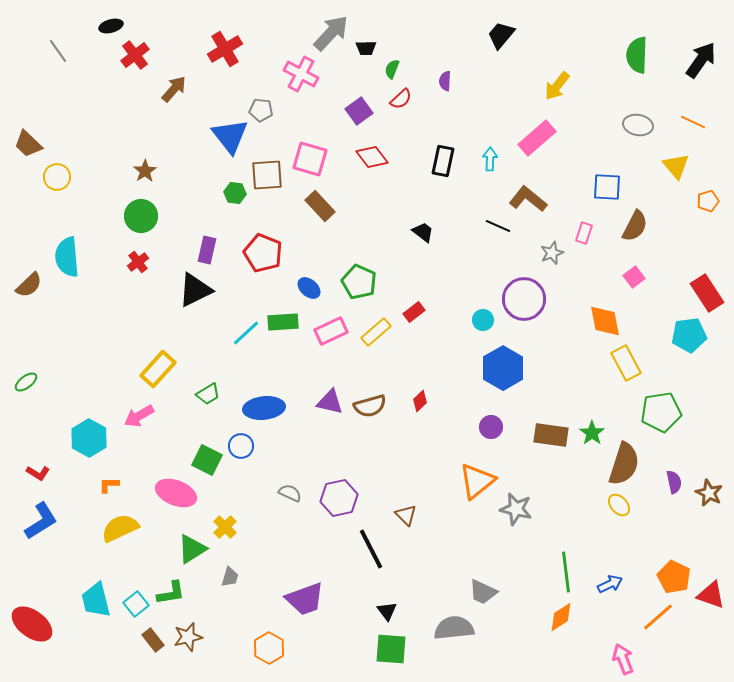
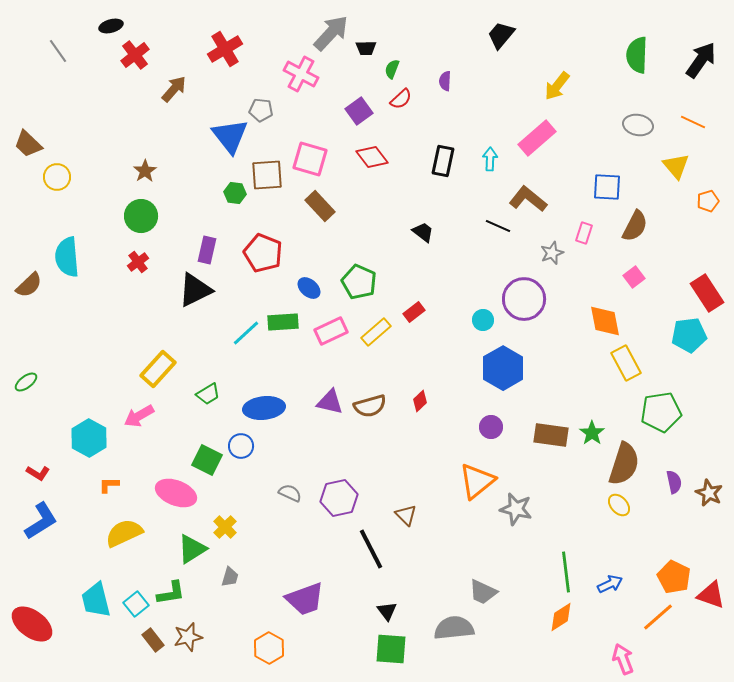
yellow semicircle at (120, 528): moved 4 px right, 5 px down
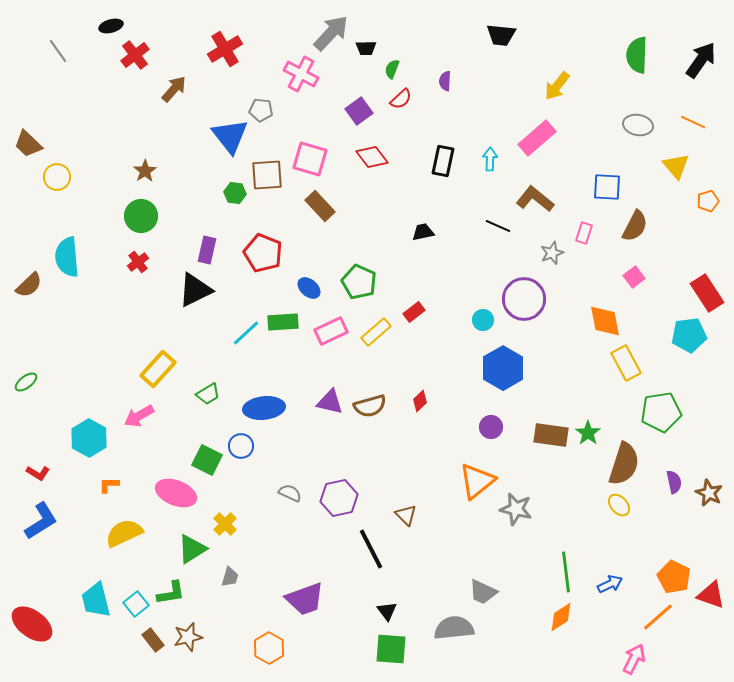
black trapezoid at (501, 35): rotated 124 degrees counterclockwise
brown L-shape at (528, 199): moved 7 px right
black trapezoid at (423, 232): rotated 50 degrees counterclockwise
green star at (592, 433): moved 4 px left
yellow cross at (225, 527): moved 3 px up
pink arrow at (623, 659): moved 11 px right; rotated 48 degrees clockwise
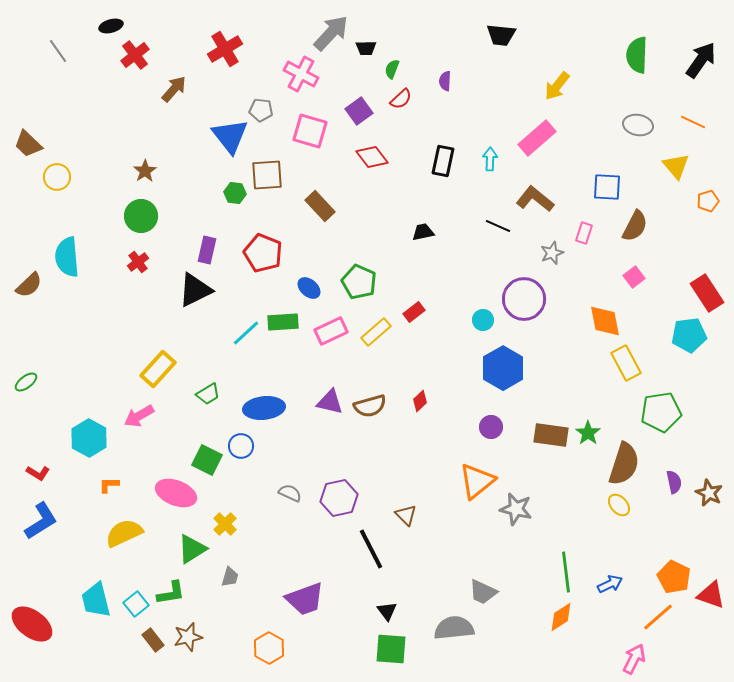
pink square at (310, 159): moved 28 px up
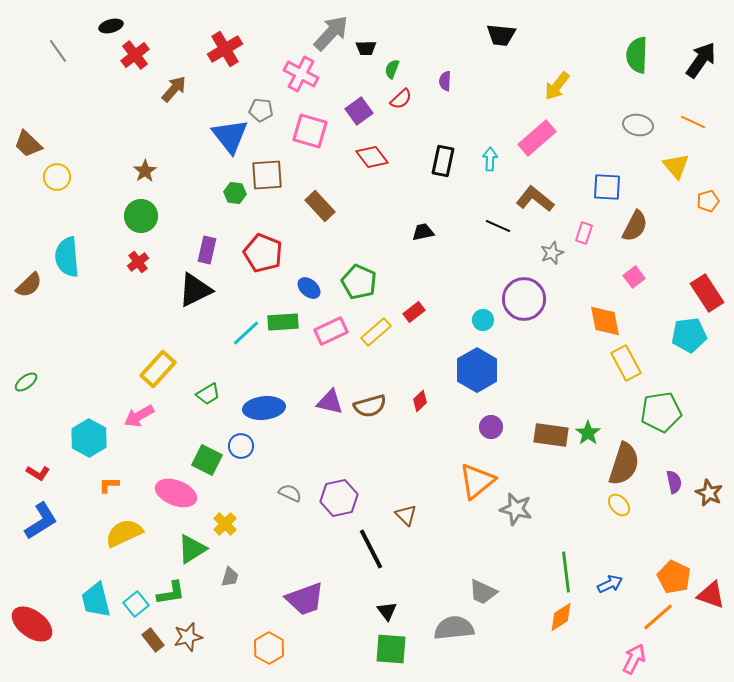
blue hexagon at (503, 368): moved 26 px left, 2 px down
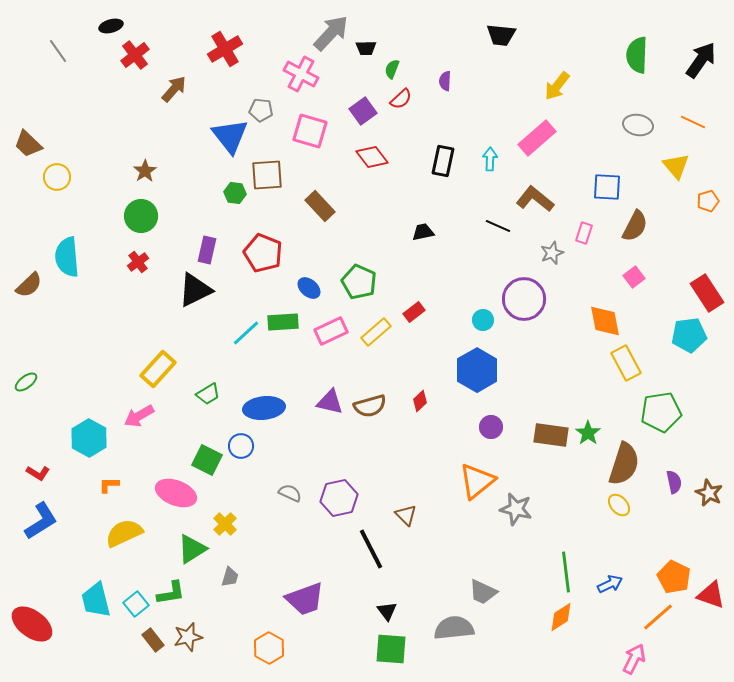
purple square at (359, 111): moved 4 px right
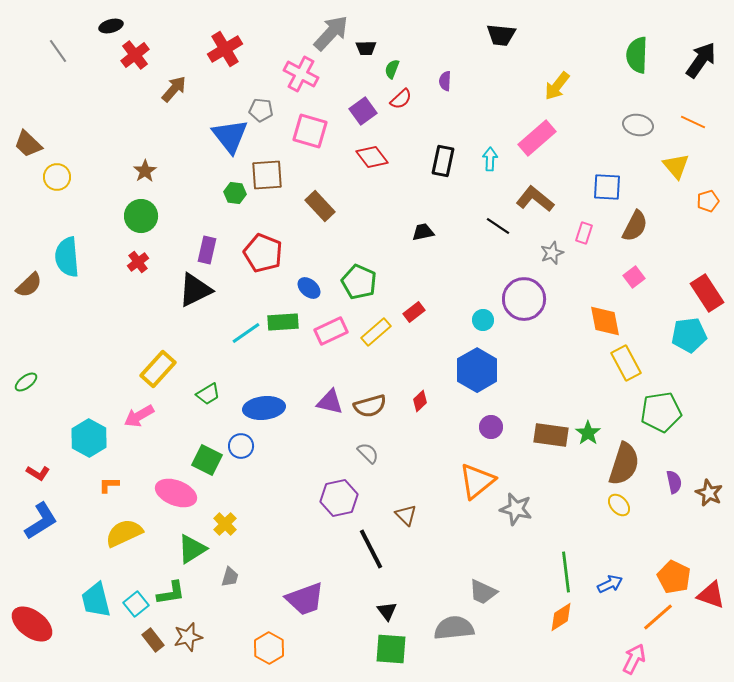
black line at (498, 226): rotated 10 degrees clockwise
cyan line at (246, 333): rotated 8 degrees clockwise
gray semicircle at (290, 493): moved 78 px right, 40 px up; rotated 20 degrees clockwise
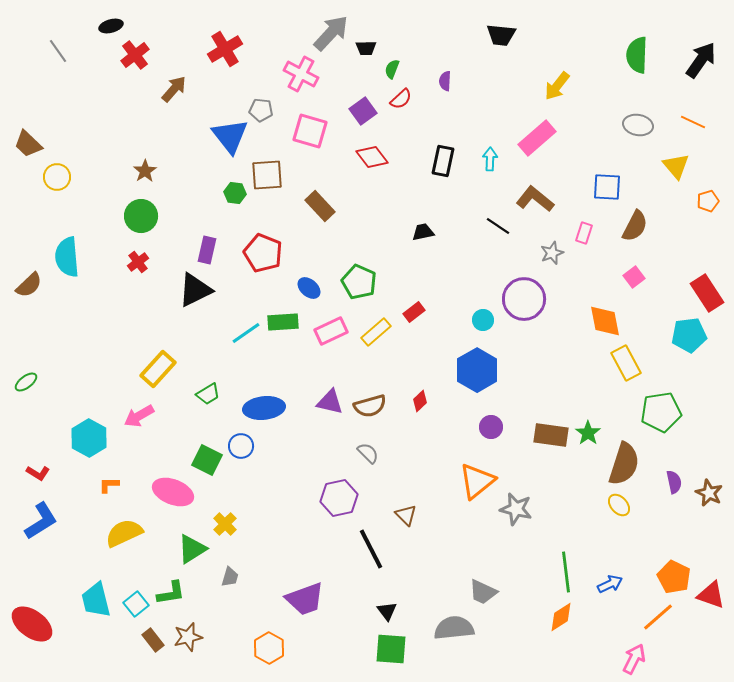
pink ellipse at (176, 493): moved 3 px left, 1 px up
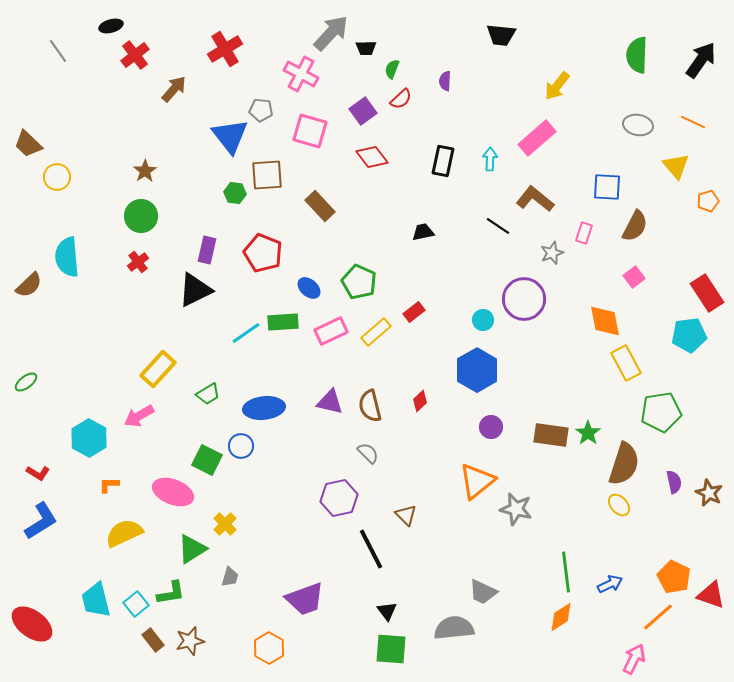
brown semicircle at (370, 406): rotated 92 degrees clockwise
brown star at (188, 637): moved 2 px right, 4 px down
